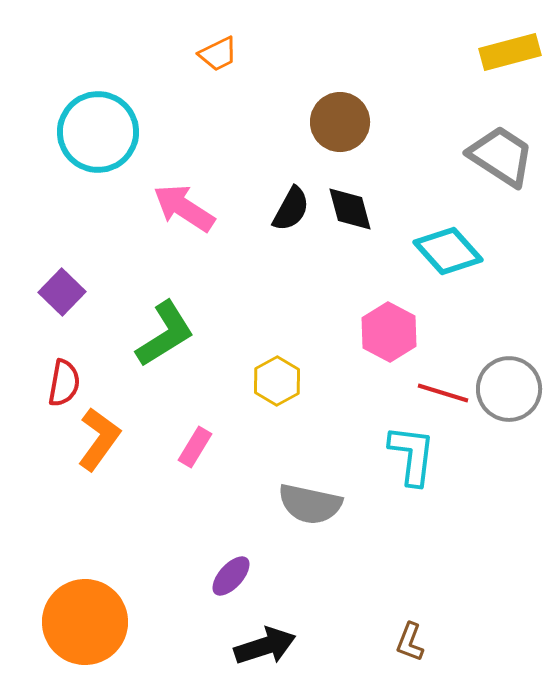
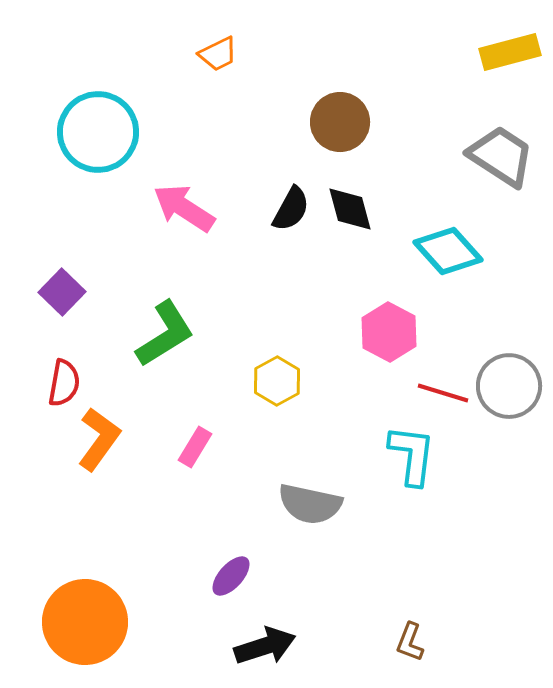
gray circle: moved 3 px up
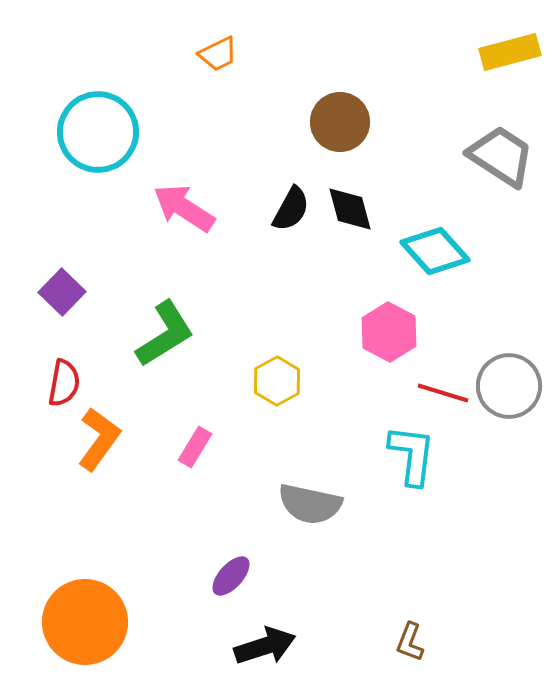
cyan diamond: moved 13 px left
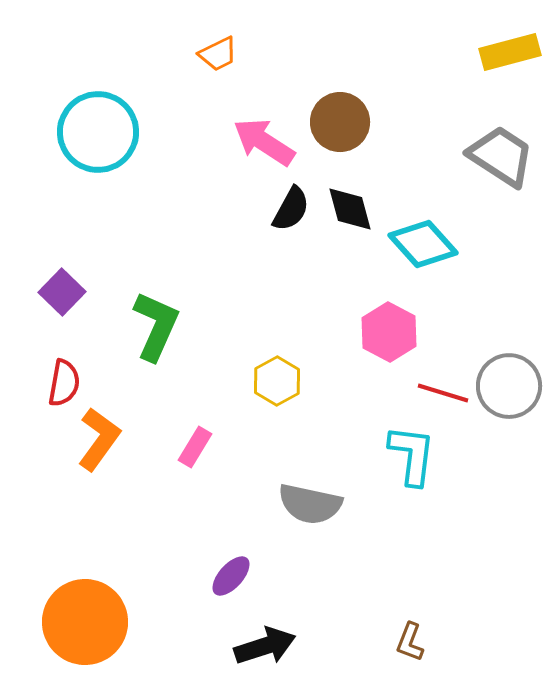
pink arrow: moved 80 px right, 66 px up
cyan diamond: moved 12 px left, 7 px up
green L-shape: moved 9 px left, 8 px up; rotated 34 degrees counterclockwise
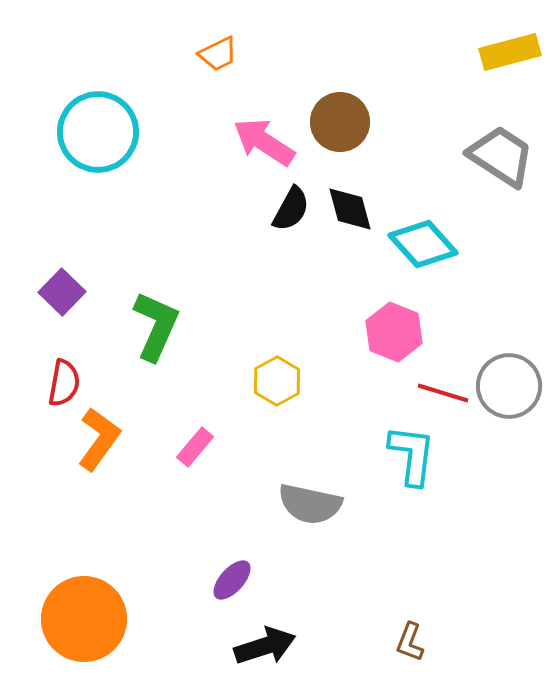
pink hexagon: moved 5 px right; rotated 6 degrees counterclockwise
pink rectangle: rotated 9 degrees clockwise
purple ellipse: moved 1 px right, 4 px down
orange circle: moved 1 px left, 3 px up
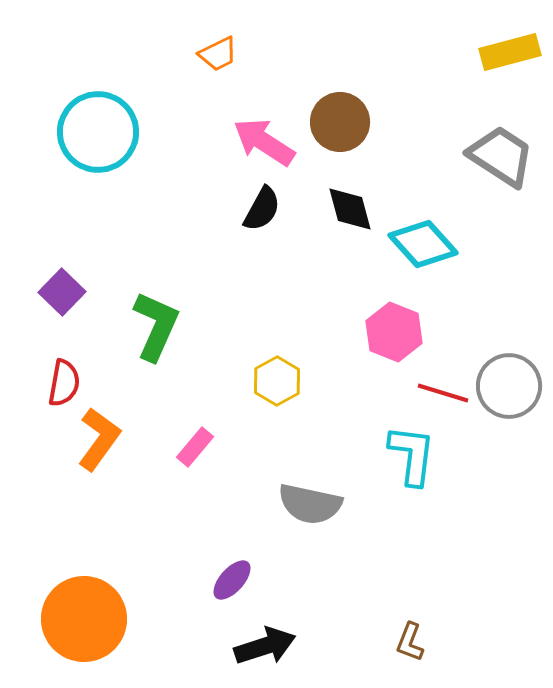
black semicircle: moved 29 px left
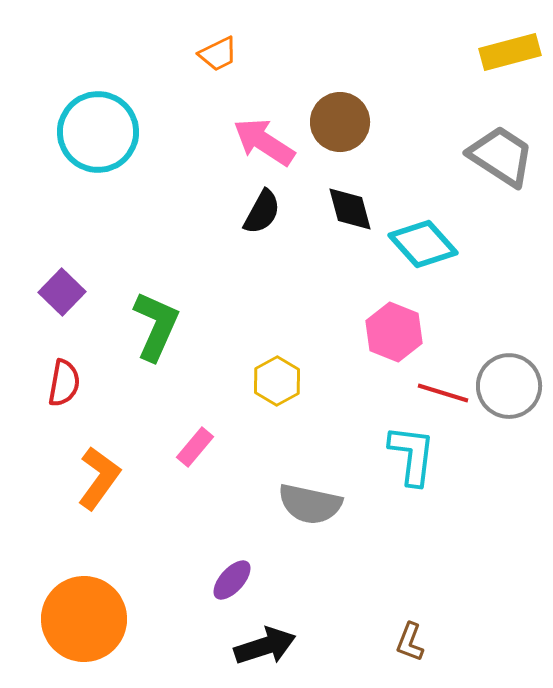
black semicircle: moved 3 px down
orange L-shape: moved 39 px down
